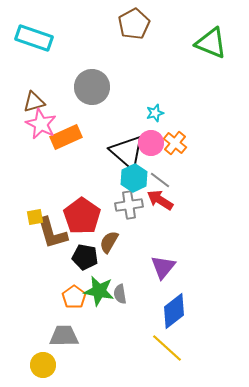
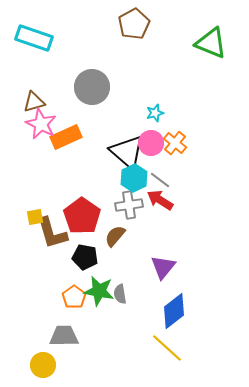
brown semicircle: moved 6 px right, 6 px up; rotated 10 degrees clockwise
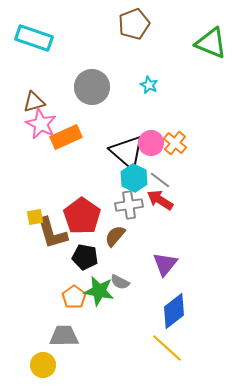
brown pentagon: rotated 8 degrees clockwise
cyan star: moved 6 px left, 28 px up; rotated 30 degrees counterclockwise
cyan hexagon: rotated 8 degrees counterclockwise
purple triangle: moved 2 px right, 3 px up
gray semicircle: moved 12 px up; rotated 54 degrees counterclockwise
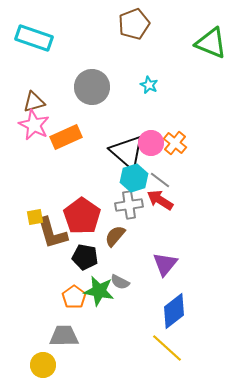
pink star: moved 7 px left, 1 px down
cyan hexagon: rotated 16 degrees clockwise
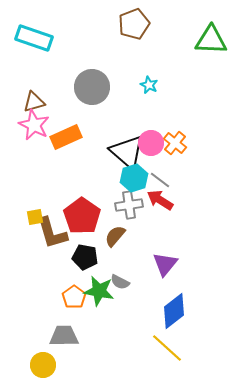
green triangle: moved 3 px up; rotated 20 degrees counterclockwise
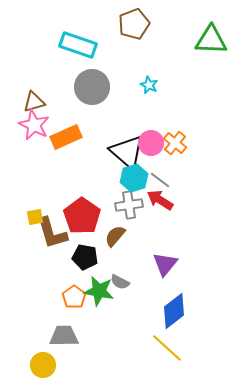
cyan rectangle: moved 44 px right, 7 px down
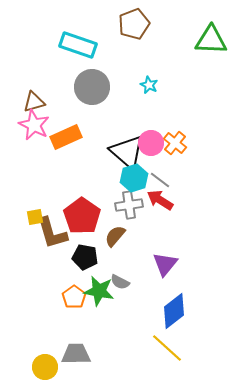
gray trapezoid: moved 12 px right, 18 px down
yellow circle: moved 2 px right, 2 px down
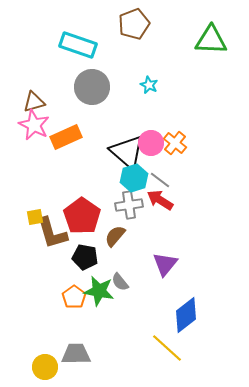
gray semicircle: rotated 24 degrees clockwise
blue diamond: moved 12 px right, 4 px down
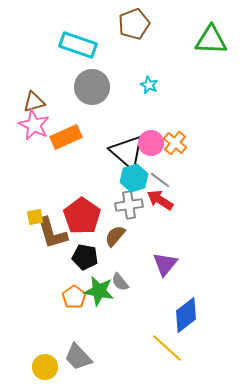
gray trapezoid: moved 2 px right, 3 px down; rotated 132 degrees counterclockwise
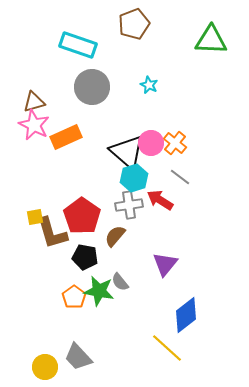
gray line: moved 20 px right, 3 px up
